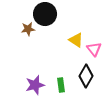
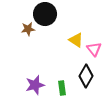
green rectangle: moved 1 px right, 3 px down
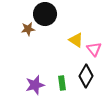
green rectangle: moved 5 px up
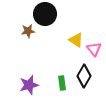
brown star: moved 2 px down
black diamond: moved 2 px left
purple star: moved 6 px left
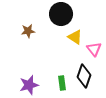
black circle: moved 16 px right
yellow triangle: moved 1 px left, 3 px up
black diamond: rotated 10 degrees counterclockwise
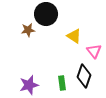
black circle: moved 15 px left
brown star: moved 1 px up
yellow triangle: moved 1 px left, 1 px up
pink triangle: moved 2 px down
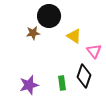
black circle: moved 3 px right, 2 px down
brown star: moved 5 px right, 3 px down
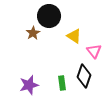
brown star: rotated 24 degrees counterclockwise
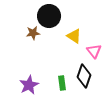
brown star: rotated 24 degrees clockwise
purple star: rotated 12 degrees counterclockwise
